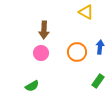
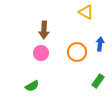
blue arrow: moved 3 px up
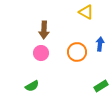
green rectangle: moved 3 px right, 5 px down; rotated 24 degrees clockwise
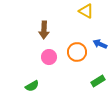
yellow triangle: moved 1 px up
blue arrow: rotated 72 degrees counterclockwise
pink circle: moved 8 px right, 4 px down
green rectangle: moved 3 px left, 5 px up
